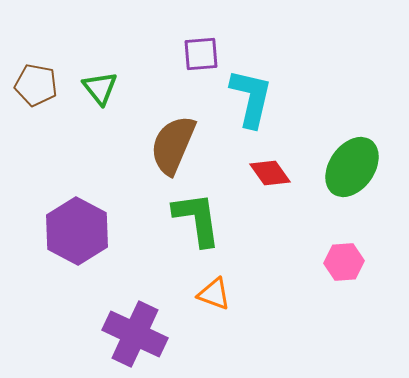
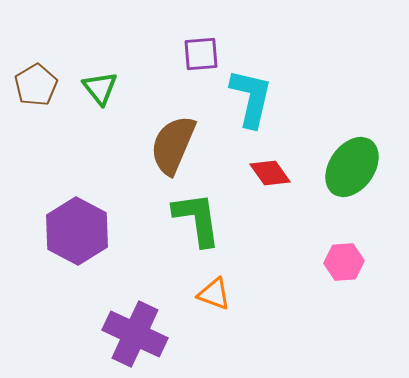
brown pentagon: rotated 30 degrees clockwise
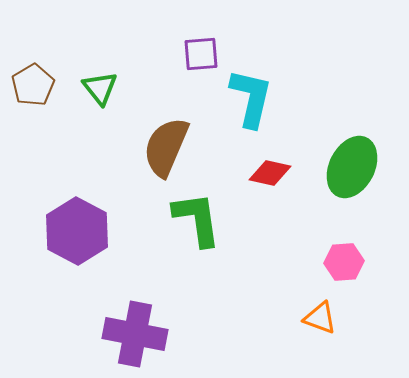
brown pentagon: moved 3 px left
brown semicircle: moved 7 px left, 2 px down
green ellipse: rotated 8 degrees counterclockwise
red diamond: rotated 42 degrees counterclockwise
orange triangle: moved 106 px right, 24 px down
purple cross: rotated 14 degrees counterclockwise
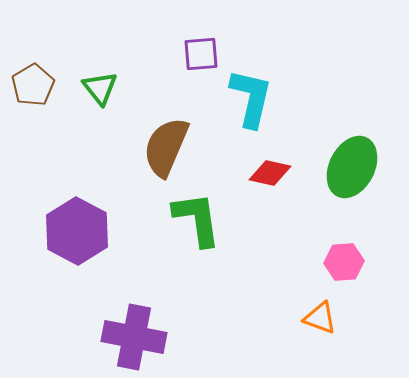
purple cross: moved 1 px left, 3 px down
